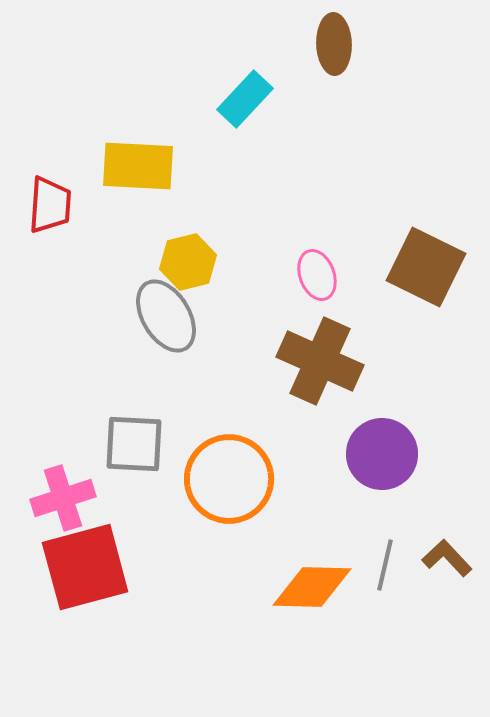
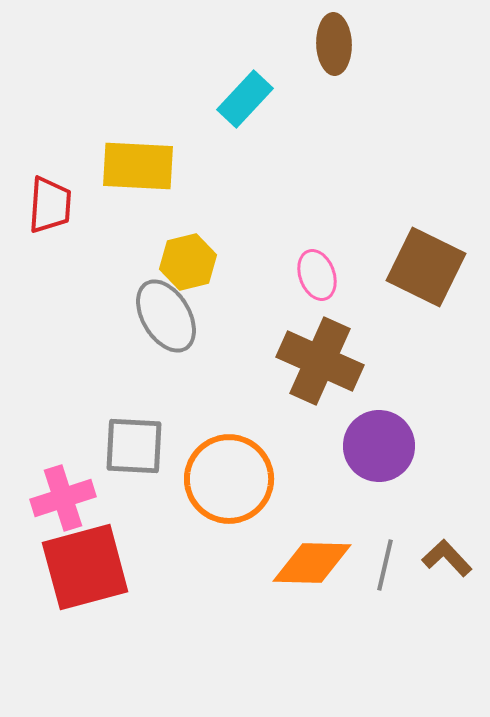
gray square: moved 2 px down
purple circle: moved 3 px left, 8 px up
orange diamond: moved 24 px up
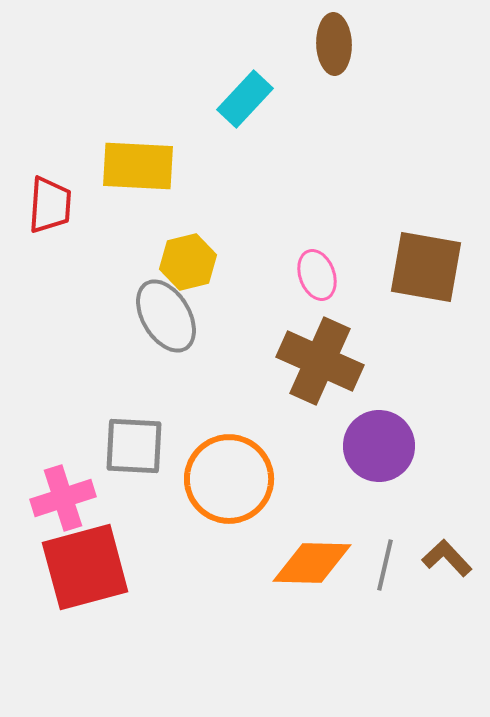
brown square: rotated 16 degrees counterclockwise
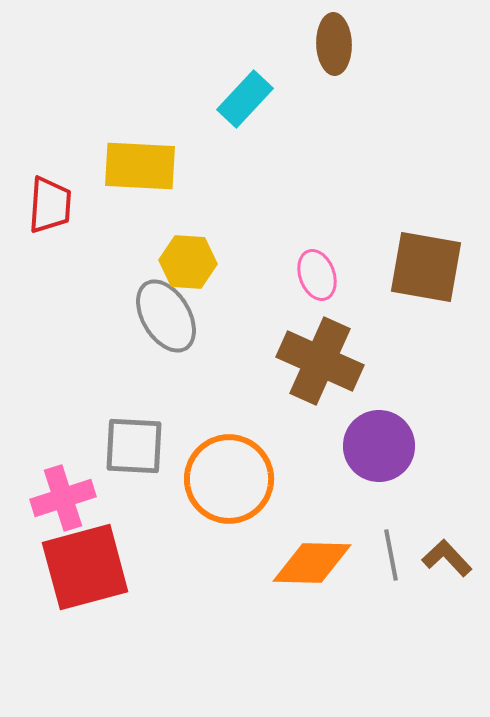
yellow rectangle: moved 2 px right
yellow hexagon: rotated 18 degrees clockwise
gray line: moved 6 px right, 10 px up; rotated 24 degrees counterclockwise
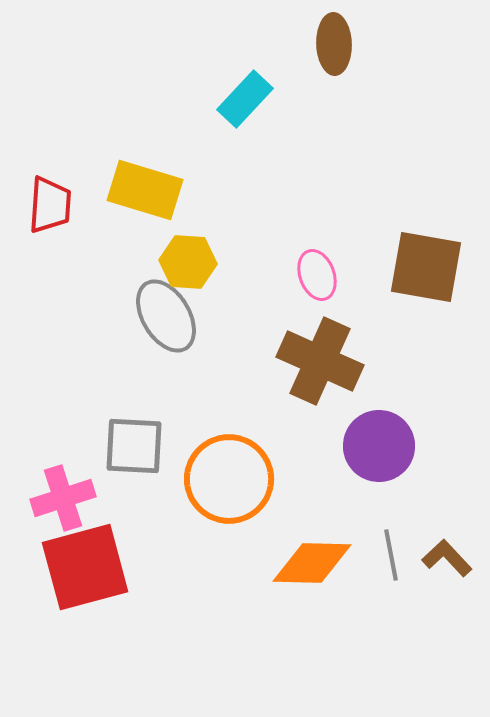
yellow rectangle: moved 5 px right, 24 px down; rotated 14 degrees clockwise
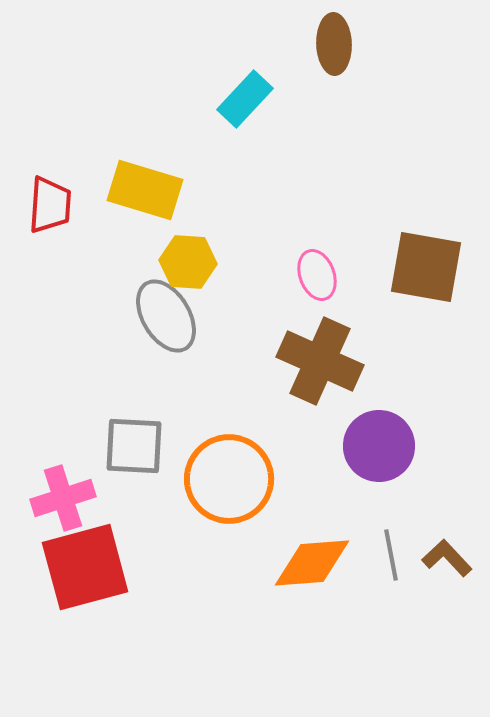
orange diamond: rotated 6 degrees counterclockwise
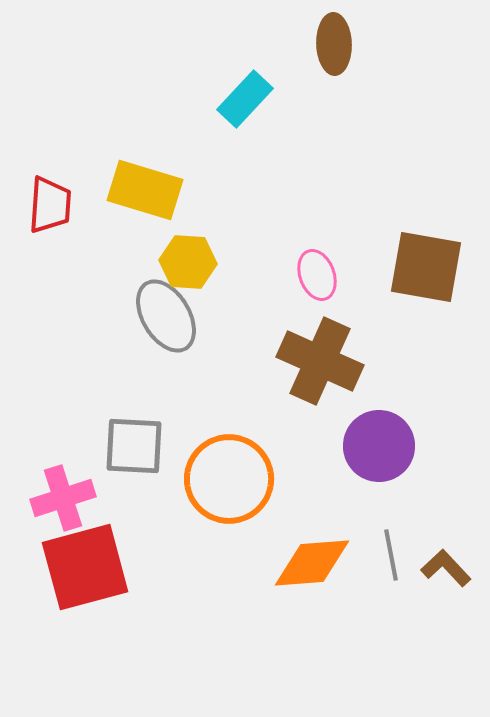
brown L-shape: moved 1 px left, 10 px down
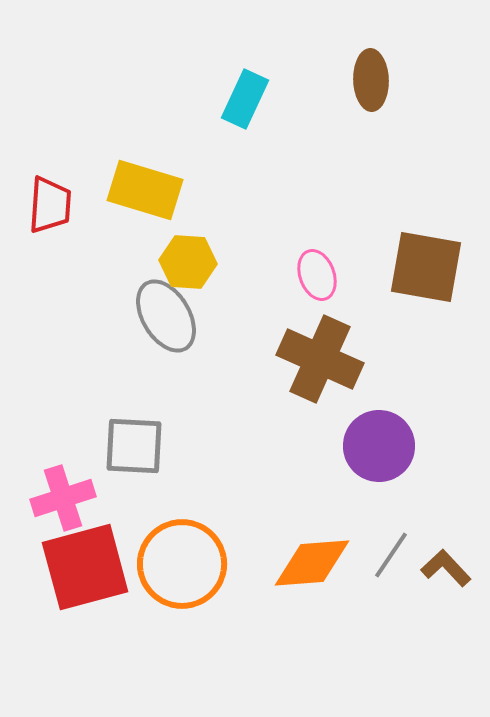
brown ellipse: moved 37 px right, 36 px down
cyan rectangle: rotated 18 degrees counterclockwise
brown cross: moved 2 px up
orange circle: moved 47 px left, 85 px down
gray line: rotated 45 degrees clockwise
